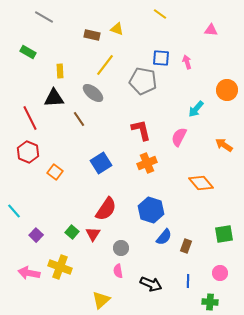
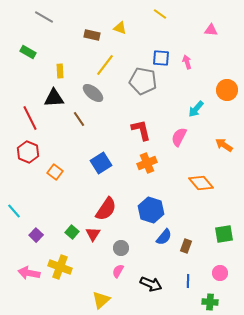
yellow triangle at (117, 29): moved 3 px right, 1 px up
pink semicircle at (118, 271): rotated 40 degrees clockwise
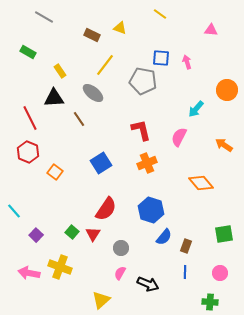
brown rectangle at (92, 35): rotated 14 degrees clockwise
yellow rectangle at (60, 71): rotated 32 degrees counterclockwise
pink semicircle at (118, 271): moved 2 px right, 2 px down
blue line at (188, 281): moved 3 px left, 9 px up
black arrow at (151, 284): moved 3 px left
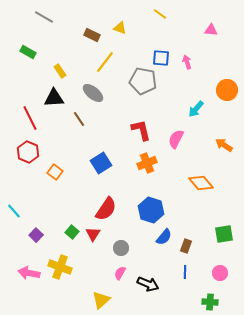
yellow line at (105, 65): moved 3 px up
pink semicircle at (179, 137): moved 3 px left, 2 px down
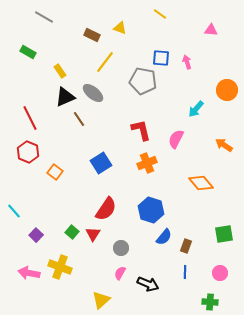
black triangle at (54, 98): moved 11 px right, 1 px up; rotated 20 degrees counterclockwise
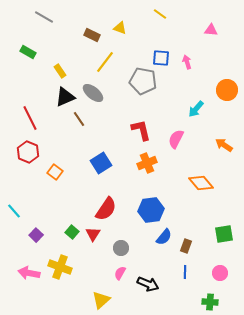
blue hexagon at (151, 210): rotated 25 degrees counterclockwise
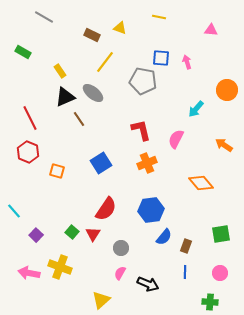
yellow line at (160, 14): moved 1 px left, 3 px down; rotated 24 degrees counterclockwise
green rectangle at (28, 52): moved 5 px left
orange square at (55, 172): moved 2 px right, 1 px up; rotated 21 degrees counterclockwise
green square at (224, 234): moved 3 px left
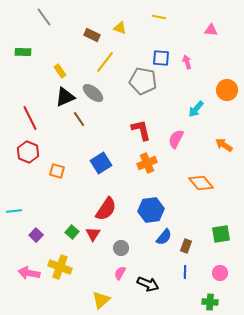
gray line at (44, 17): rotated 24 degrees clockwise
green rectangle at (23, 52): rotated 28 degrees counterclockwise
cyan line at (14, 211): rotated 56 degrees counterclockwise
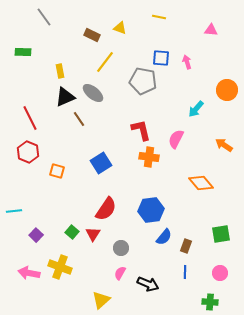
yellow rectangle at (60, 71): rotated 24 degrees clockwise
orange cross at (147, 163): moved 2 px right, 6 px up; rotated 30 degrees clockwise
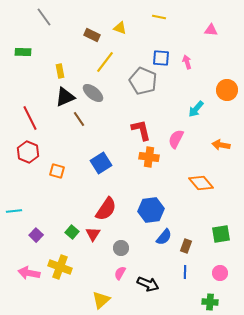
gray pentagon at (143, 81): rotated 12 degrees clockwise
orange arrow at (224, 145): moved 3 px left; rotated 24 degrees counterclockwise
